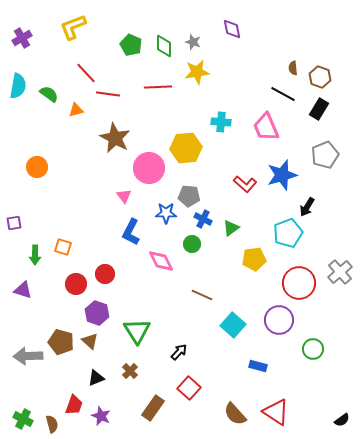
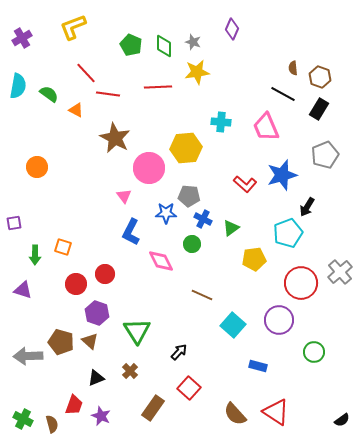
purple diamond at (232, 29): rotated 35 degrees clockwise
orange triangle at (76, 110): rotated 42 degrees clockwise
red circle at (299, 283): moved 2 px right
green circle at (313, 349): moved 1 px right, 3 px down
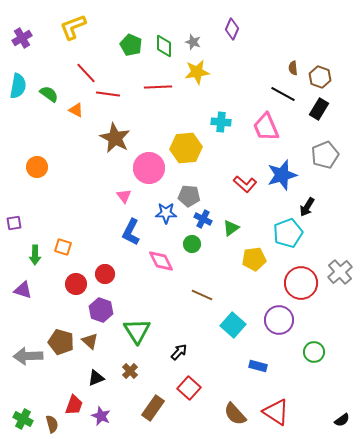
purple hexagon at (97, 313): moved 4 px right, 3 px up
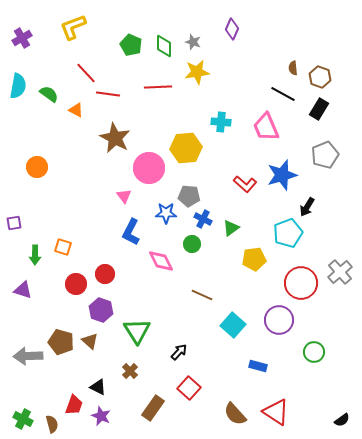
black triangle at (96, 378): moved 2 px right, 9 px down; rotated 48 degrees clockwise
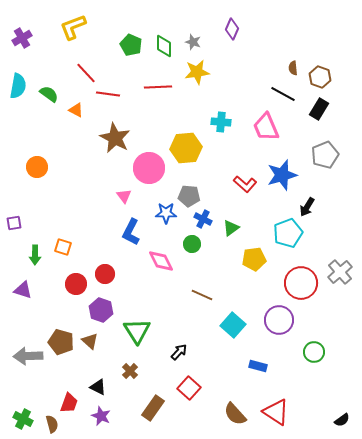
red trapezoid at (74, 405): moved 5 px left, 2 px up
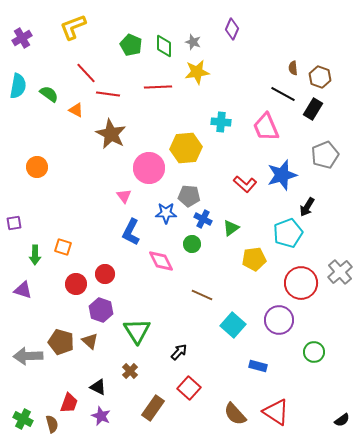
black rectangle at (319, 109): moved 6 px left
brown star at (115, 138): moved 4 px left, 4 px up
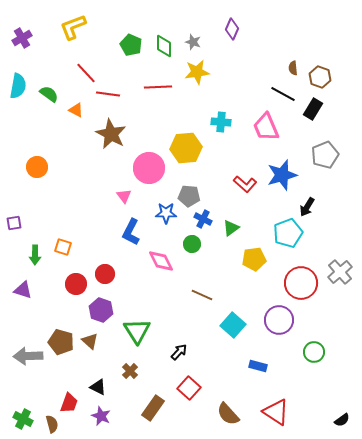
brown semicircle at (235, 414): moved 7 px left
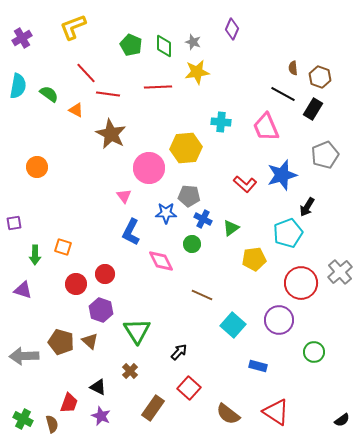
gray arrow at (28, 356): moved 4 px left
brown semicircle at (228, 414): rotated 10 degrees counterclockwise
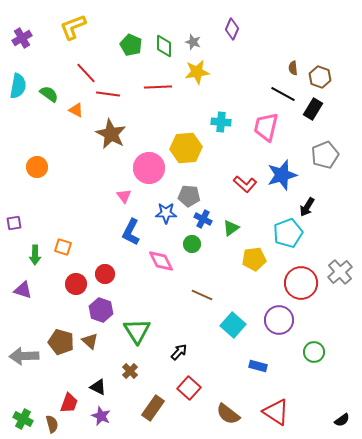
pink trapezoid at (266, 127): rotated 36 degrees clockwise
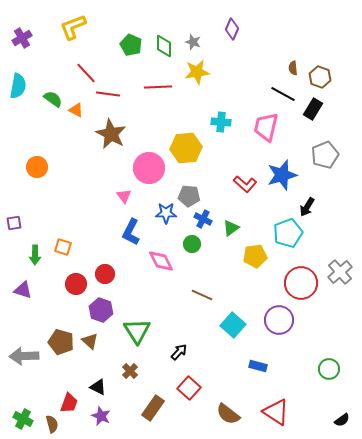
green semicircle at (49, 94): moved 4 px right, 5 px down
yellow pentagon at (254, 259): moved 1 px right, 3 px up
green circle at (314, 352): moved 15 px right, 17 px down
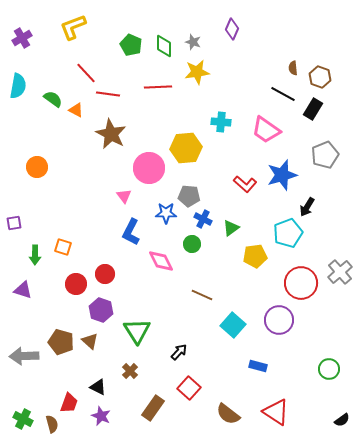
pink trapezoid at (266, 127): moved 3 px down; rotated 68 degrees counterclockwise
